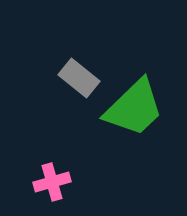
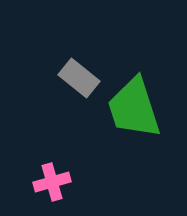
green trapezoid: rotated 116 degrees clockwise
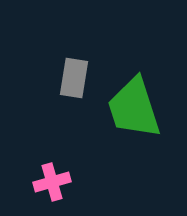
gray rectangle: moved 5 px left; rotated 60 degrees clockwise
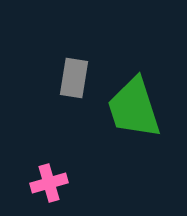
pink cross: moved 3 px left, 1 px down
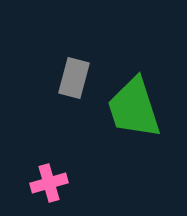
gray rectangle: rotated 6 degrees clockwise
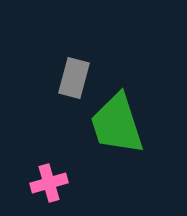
green trapezoid: moved 17 px left, 16 px down
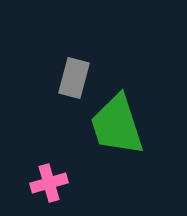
green trapezoid: moved 1 px down
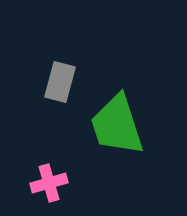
gray rectangle: moved 14 px left, 4 px down
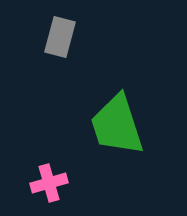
gray rectangle: moved 45 px up
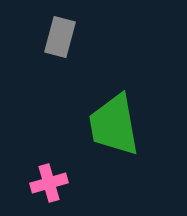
green trapezoid: moved 3 px left; rotated 8 degrees clockwise
